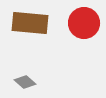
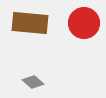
gray diamond: moved 8 px right
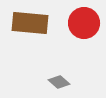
gray diamond: moved 26 px right
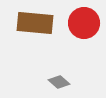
brown rectangle: moved 5 px right
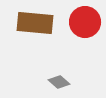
red circle: moved 1 px right, 1 px up
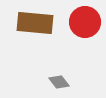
gray diamond: rotated 10 degrees clockwise
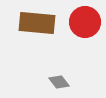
brown rectangle: moved 2 px right
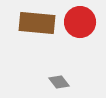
red circle: moved 5 px left
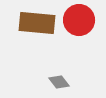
red circle: moved 1 px left, 2 px up
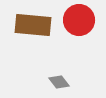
brown rectangle: moved 4 px left, 2 px down
